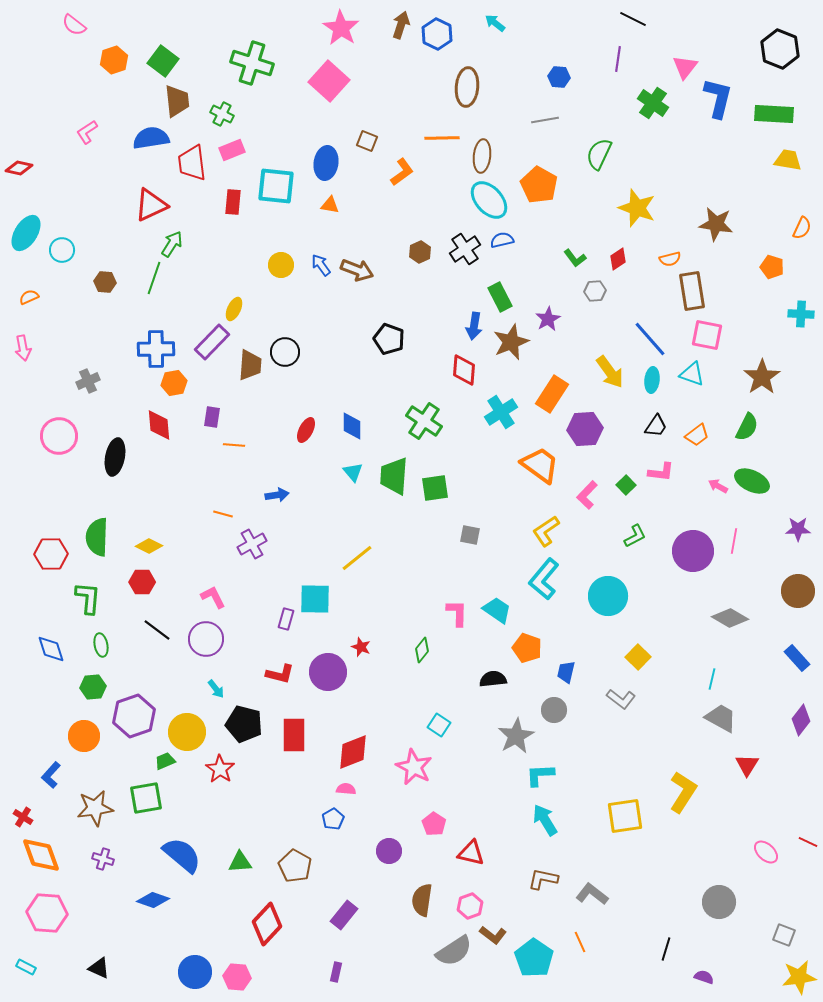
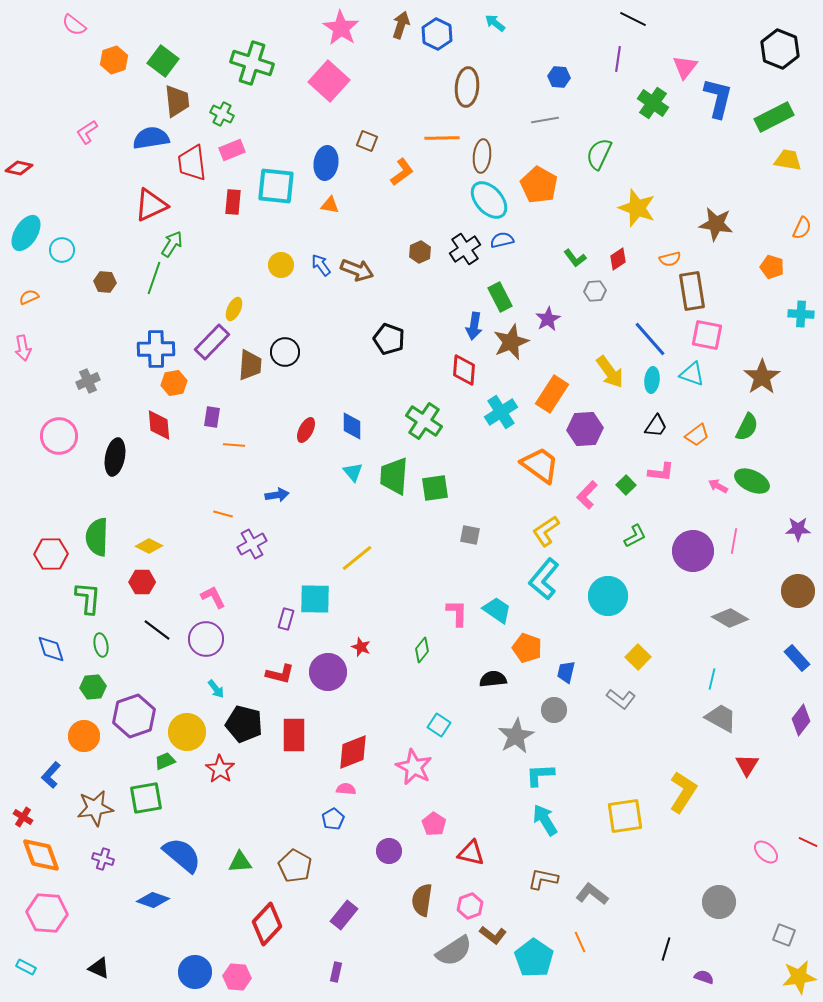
green rectangle at (774, 114): moved 3 px down; rotated 30 degrees counterclockwise
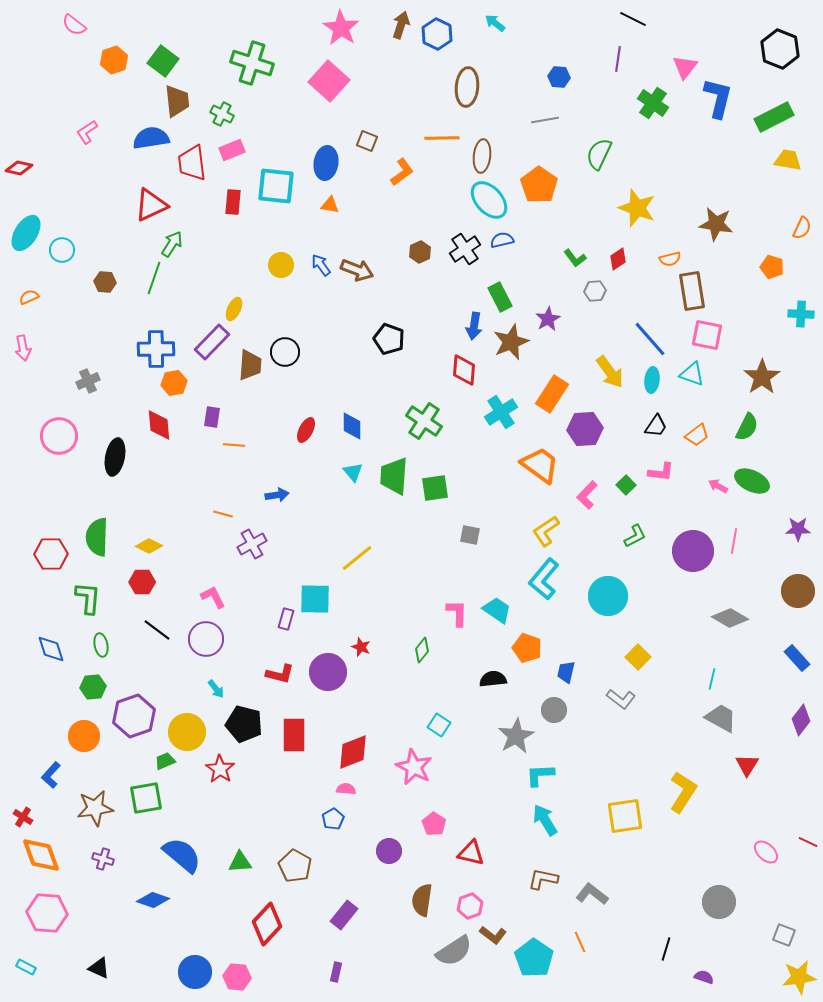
orange pentagon at (539, 185): rotated 6 degrees clockwise
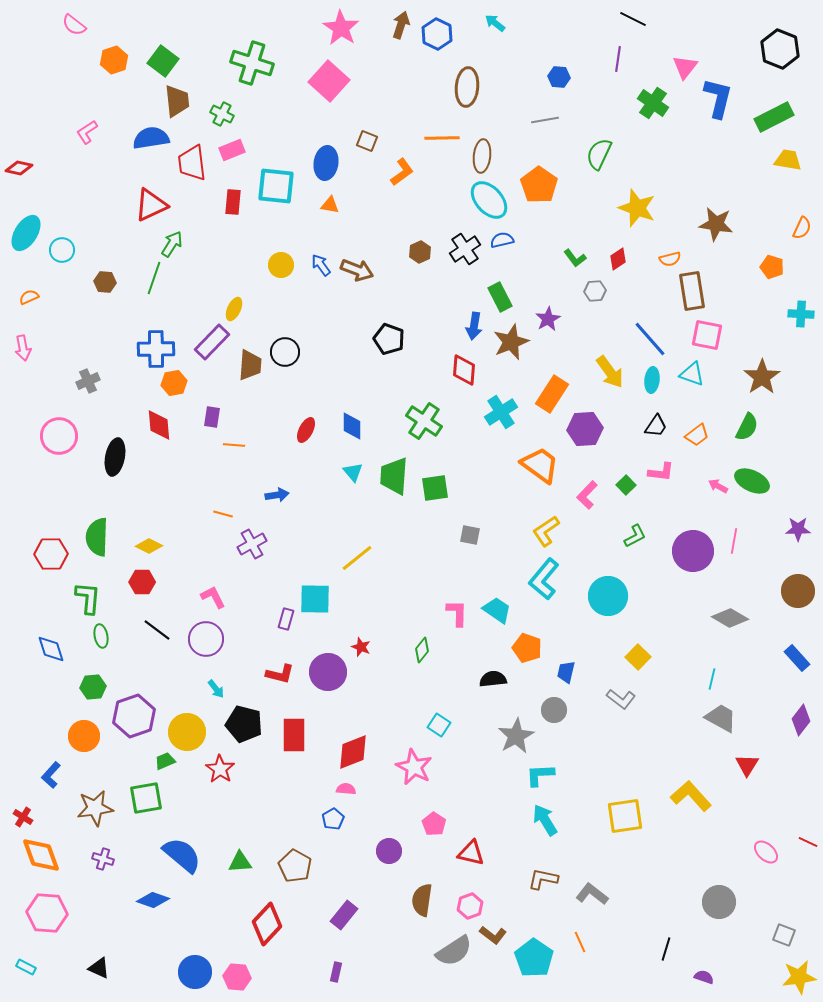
green ellipse at (101, 645): moved 9 px up
yellow L-shape at (683, 792): moved 8 px right, 4 px down; rotated 75 degrees counterclockwise
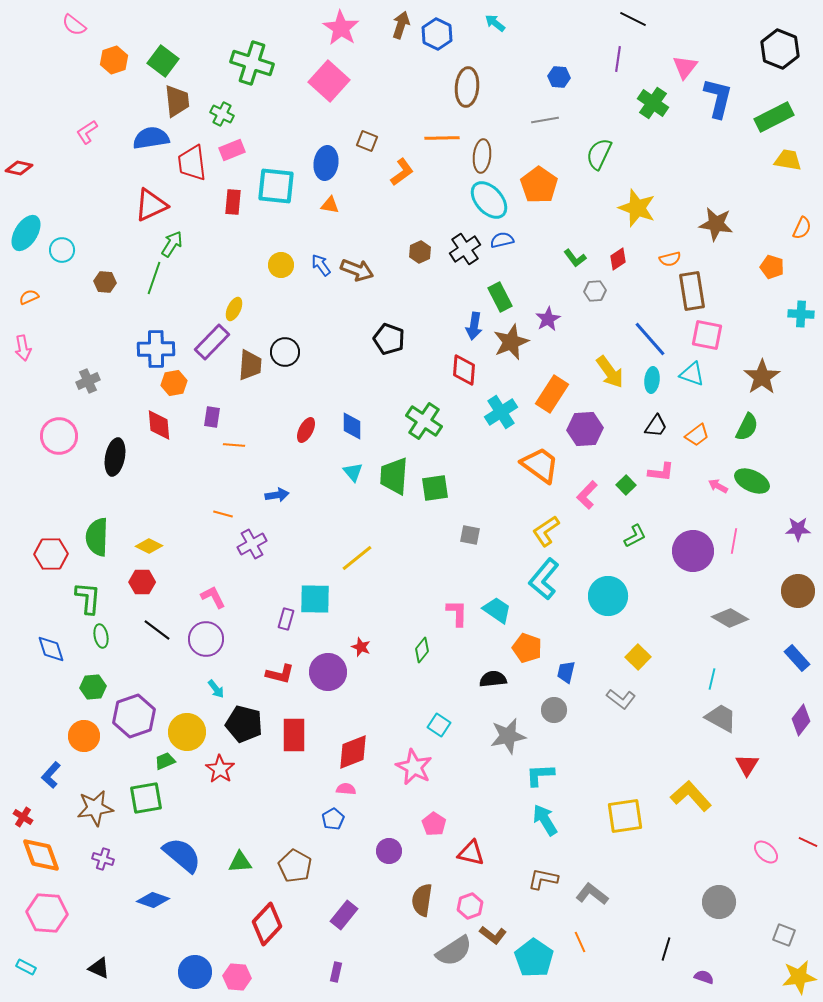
gray star at (516, 736): moved 8 px left; rotated 18 degrees clockwise
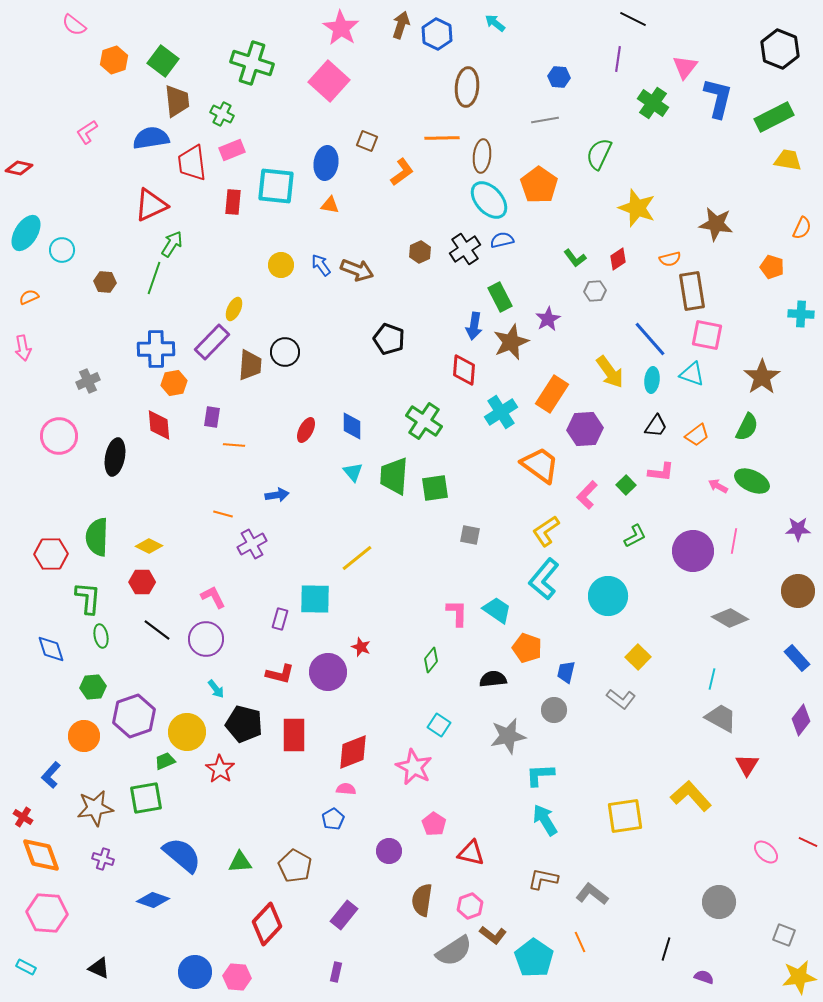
purple rectangle at (286, 619): moved 6 px left
green diamond at (422, 650): moved 9 px right, 10 px down
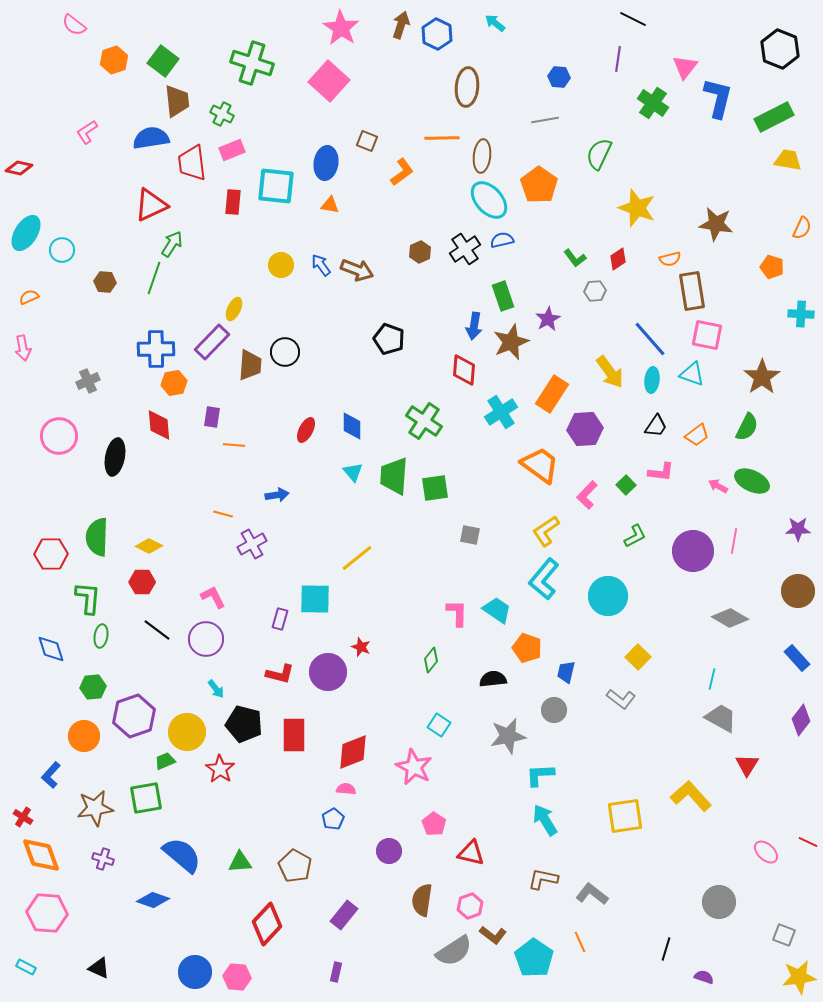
green rectangle at (500, 297): moved 3 px right, 1 px up; rotated 8 degrees clockwise
green ellipse at (101, 636): rotated 20 degrees clockwise
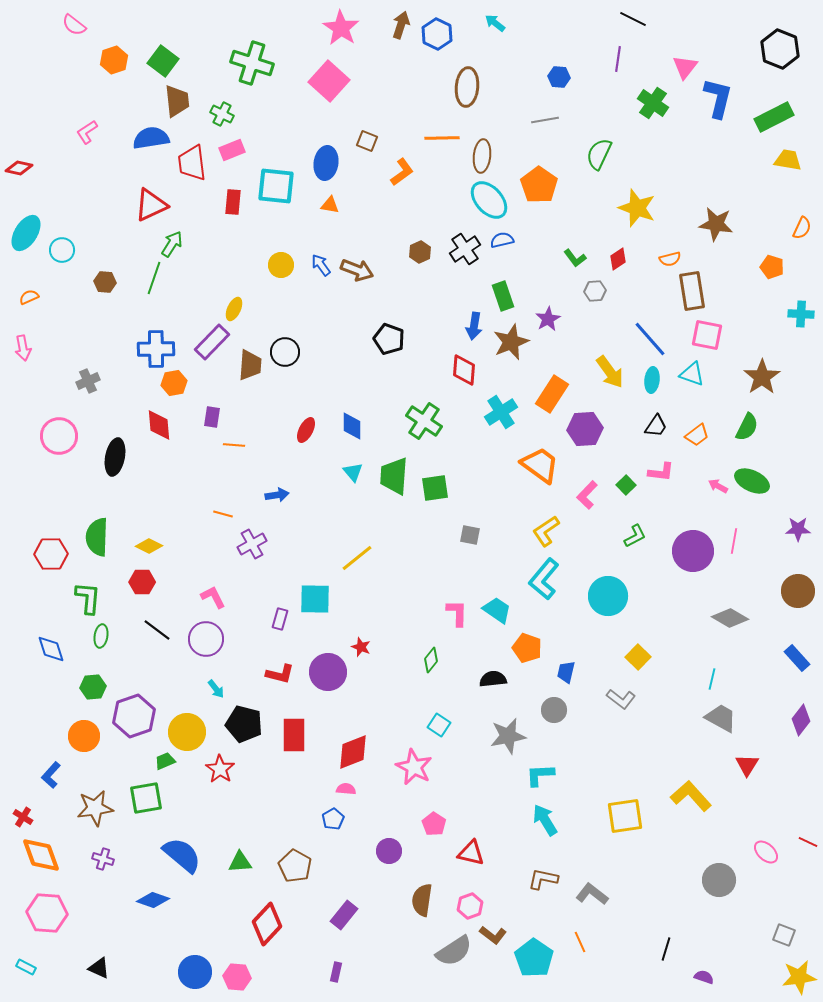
gray circle at (719, 902): moved 22 px up
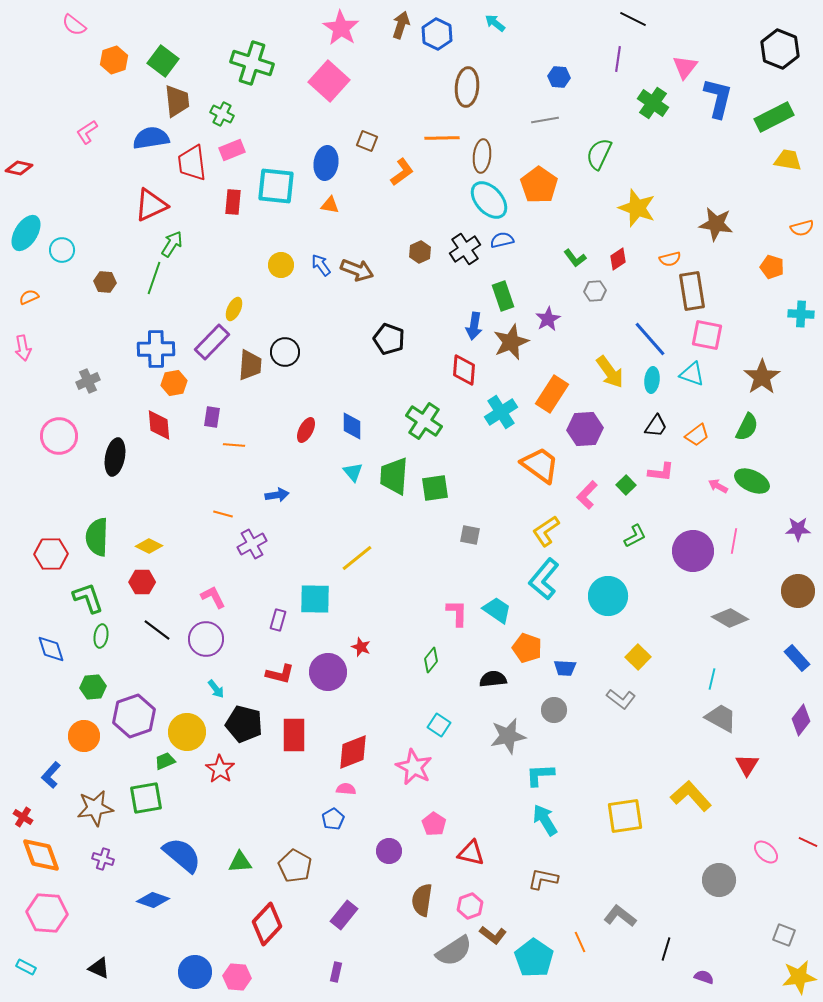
orange semicircle at (802, 228): rotated 50 degrees clockwise
green L-shape at (88, 598): rotated 24 degrees counterclockwise
purple rectangle at (280, 619): moved 2 px left, 1 px down
blue trapezoid at (566, 672): moved 1 px left, 4 px up; rotated 100 degrees counterclockwise
gray L-shape at (592, 894): moved 28 px right, 22 px down
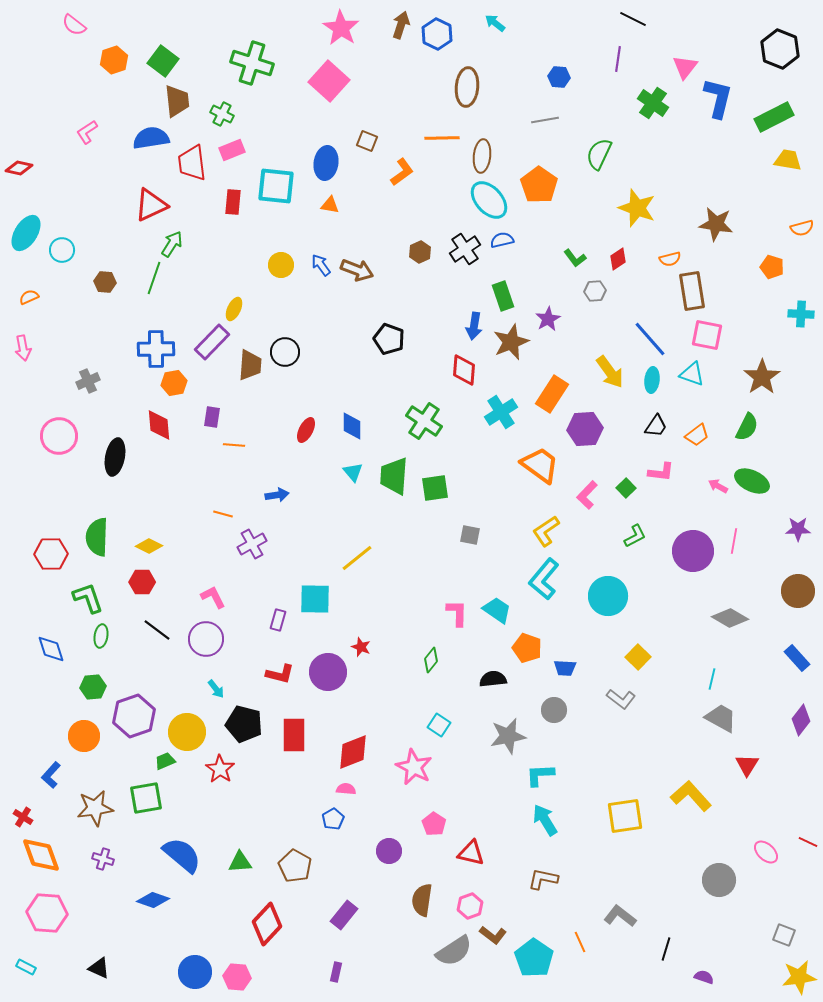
green square at (626, 485): moved 3 px down
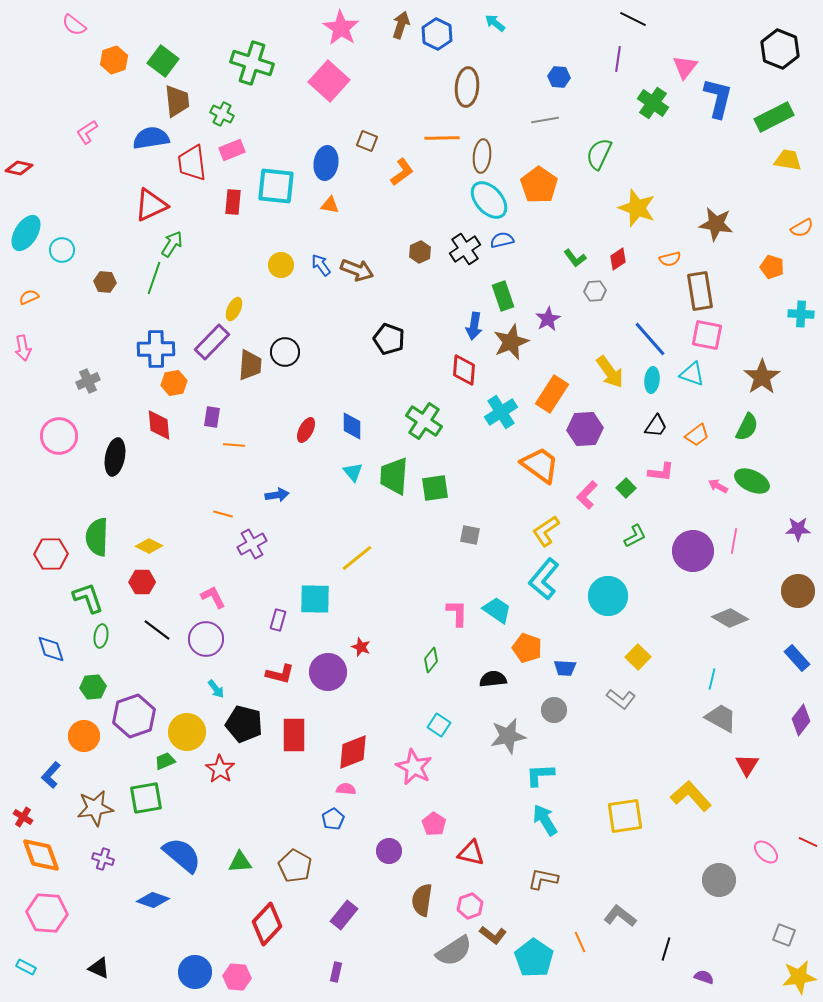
orange semicircle at (802, 228): rotated 15 degrees counterclockwise
brown rectangle at (692, 291): moved 8 px right
